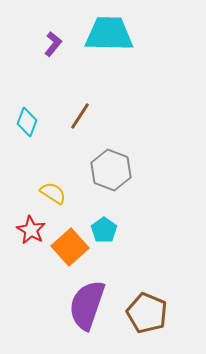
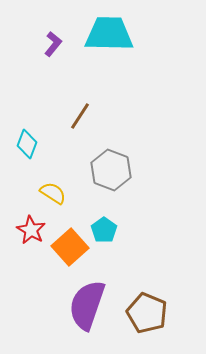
cyan diamond: moved 22 px down
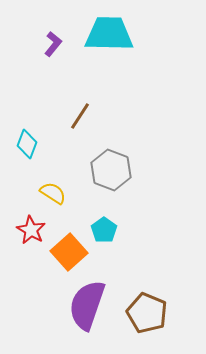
orange square: moved 1 px left, 5 px down
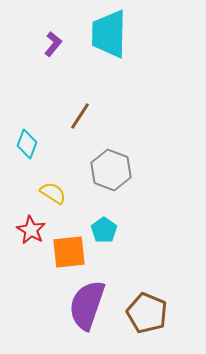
cyan trapezoid: rotated 90 degrees counterclockwise
orange square: rotated 36 degrees clockwise
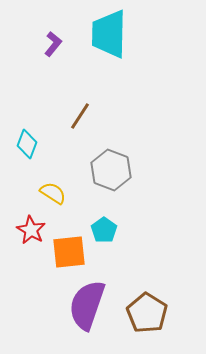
brown pentagon: rotated 9 degrees clockwise
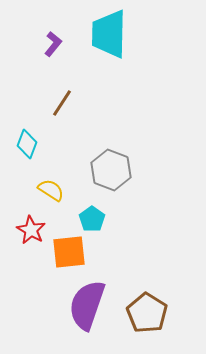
brown line: moved 18 px left, 13 px up
yellow semicircle: moved 2 px left, 3 px up
cyan pentagon: moved 12 px left, 11 px up
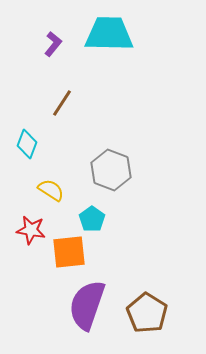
cyan trapezoid: rotated 90 degrees clockwise
red star: rotated 20 degrees counterclockwise
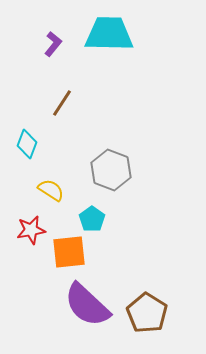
red star: rotated 20 degrees counterclockwise
purple semicircle: rotated 66 degrees counterclockwise
